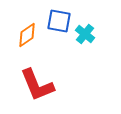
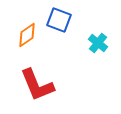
blue square: moved 1 px up; rotated 10 degrees clockwise
cyan cross: moved 13 px right, 9 px down
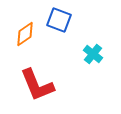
orange diamond: moved 2 px left, 1 px up
cyan cross: moved 5 px left, 11 px down
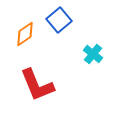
blue square: rotated 30 degrees clockwise
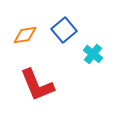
blue square: moved 5 px right, 10 px down
orange diamond: moved 1 px down; rotated 25 degrees clockwise
